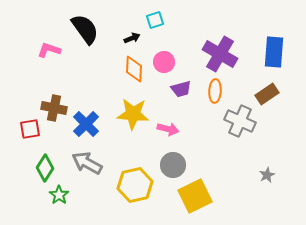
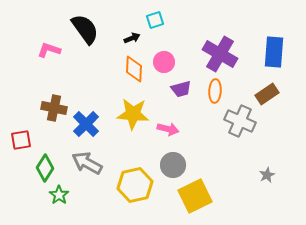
red square: moved 9 px left, 11 px down
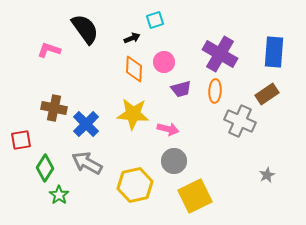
gray circle: moved 1 px right, 4 px up
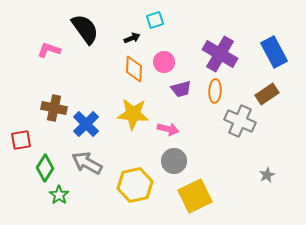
blue rectangle: rotated 32 degrees counterclockwise
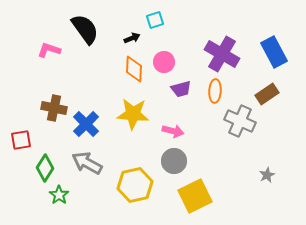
purple cross: moved 2 px right
pink arrow: moved 5 px right, 2 px down
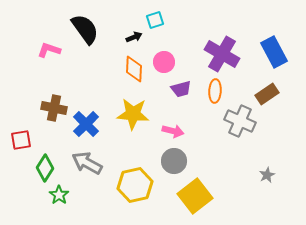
black arrow: moved 2 px right, 1 px up
yellow square: rotated 12 degrees counterclockwise
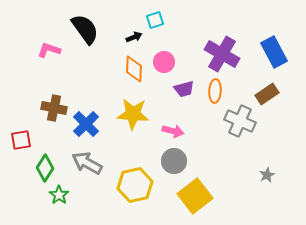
purple trapezoid: moved 3 px right
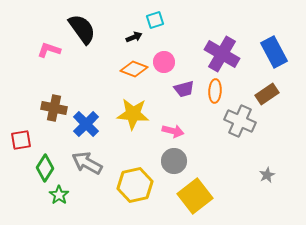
black semicircle: moved 3 px left
orange diamond: rotated 72 degrees counterclockwise
